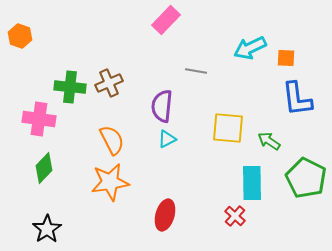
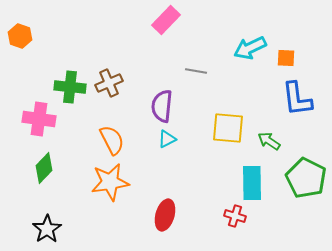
red cross: rotated 25 degrees counterclockwise
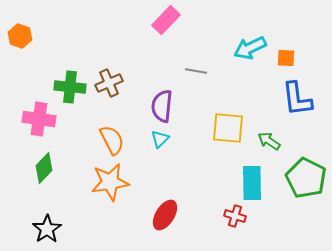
cyan triangle: moved 7 px left; rotated 18 degrees counterclockwise
red ellipse: rotated 16 degrees clockwise
